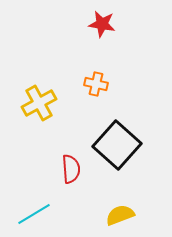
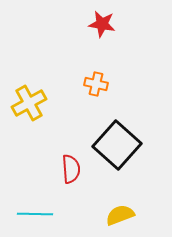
yellow cross: moved 10 px left
cyan line: moved 1 px right; rotated 32 degrees clockwise
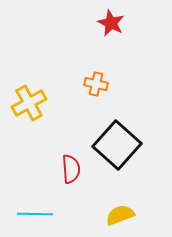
red star: moved 9 px right, 1 px up; rotated 16 degrees clockwise
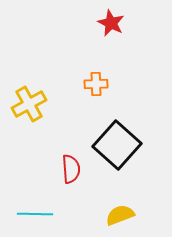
orange cross: rotated 15 degrees counterclockwise
yellow cross: moved 1 px down
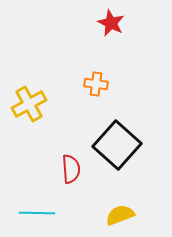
orange cross: rotated 10 degrees clockwise
cyan line: moved 2 px right, 1 px up
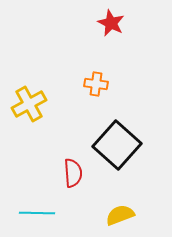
red semicircle: moved 2 px right, 4 px down
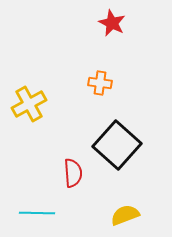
red star: moved 1 px right
orange cross: moved 4 px right, 1 px up
yellow semicircle: moved 5 px right
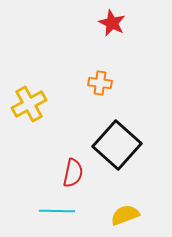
red semicircle: rotated 16 degrees clockwise
cyan line: moved 20 px right, 2 px up
